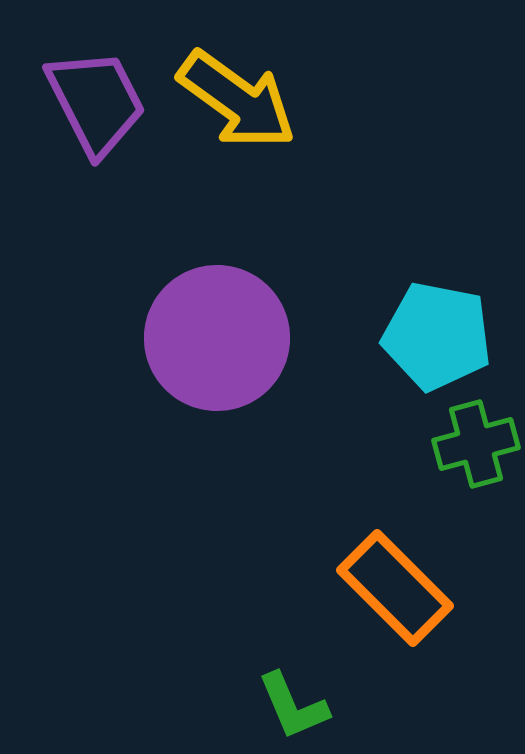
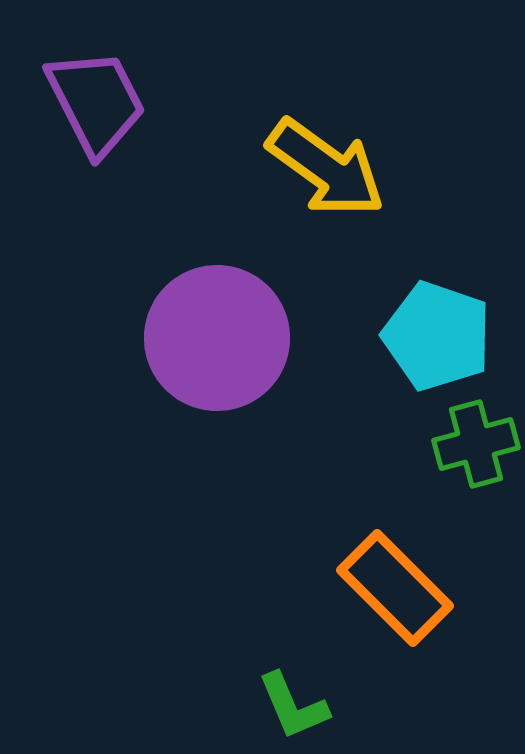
yellow arrow: moved 89 px right, 68 px down
cyan pentagon: rotated 8 degrees clockwise
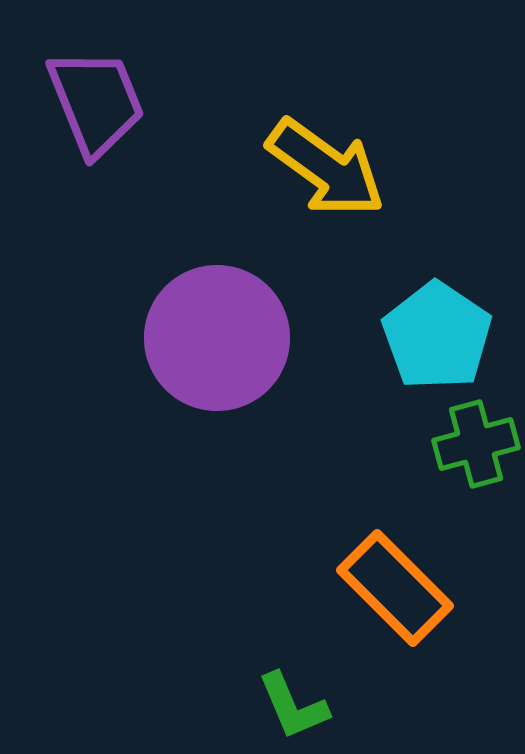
purple trapezoid: rotated 5 degrees clockwise
cyan pentagon: rotated 15 degrees clockwise
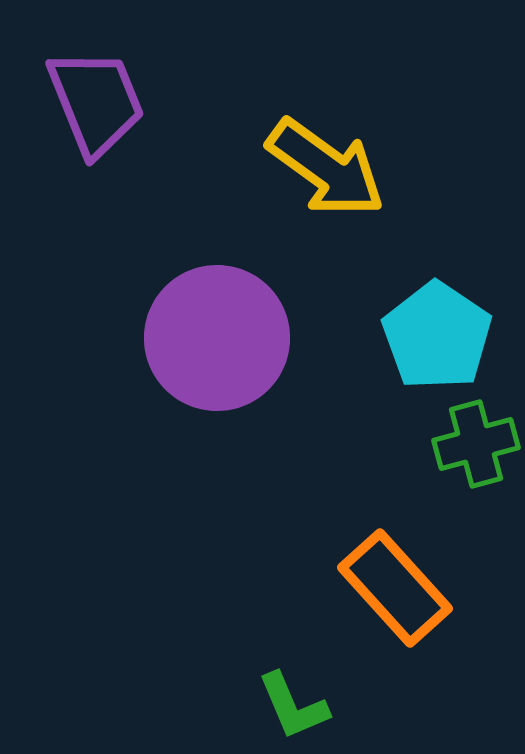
orange rectangle: rotated 3 degrees clockwise
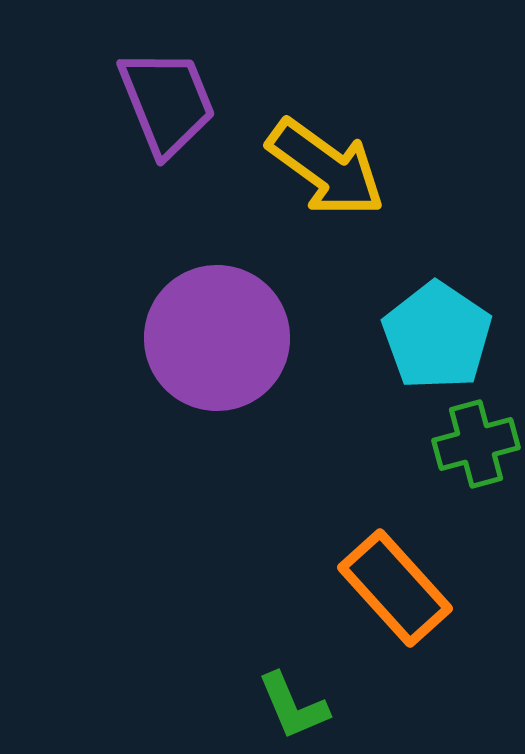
purple trapezoid: moved 71 px right
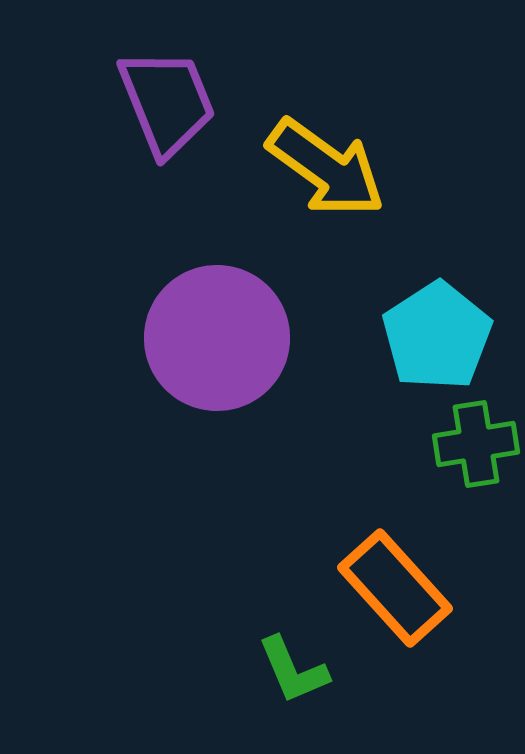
cyan pentagon: rotated 5 degrees clockwise
green cross: rotated 6 degrees clockwise
green L-shape: moved 36 px up
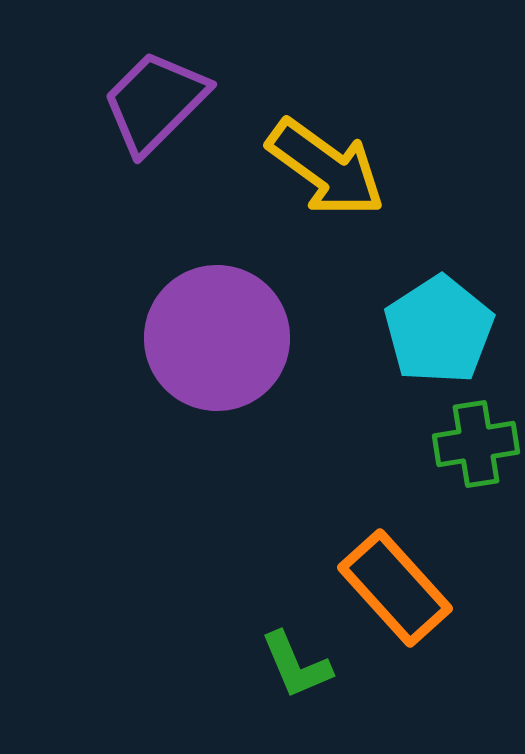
purple trapezoid: moved 12 px left; rotated 113 degrees counterclockwise
cyan pentagon: moved 2 px right, 6 px up
green L-shape: moved 3 px right, 5 px up
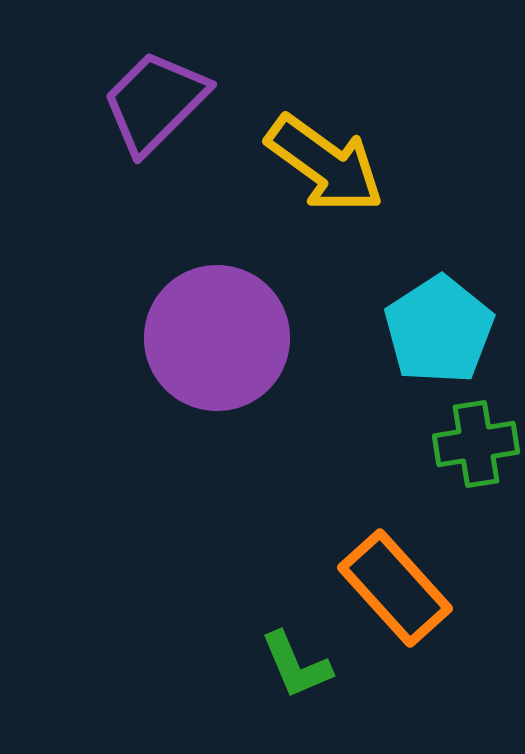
yellow arrow: moved 1 px left, 4 px up
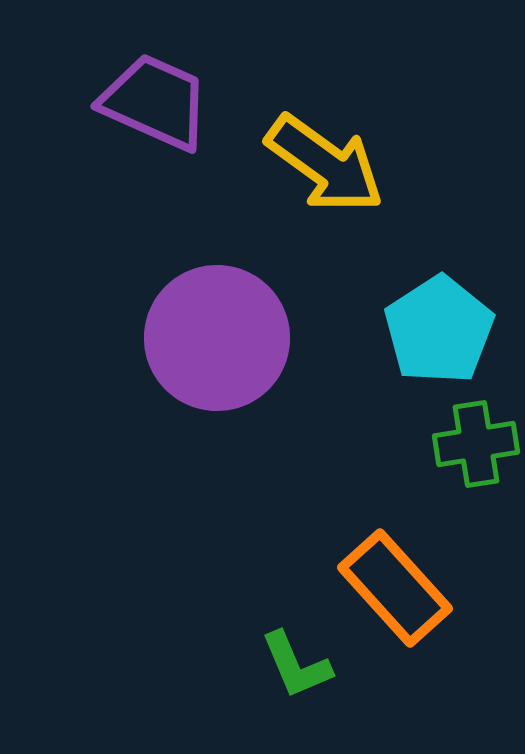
purple trapezoid: rotated 69 degrees clockwise
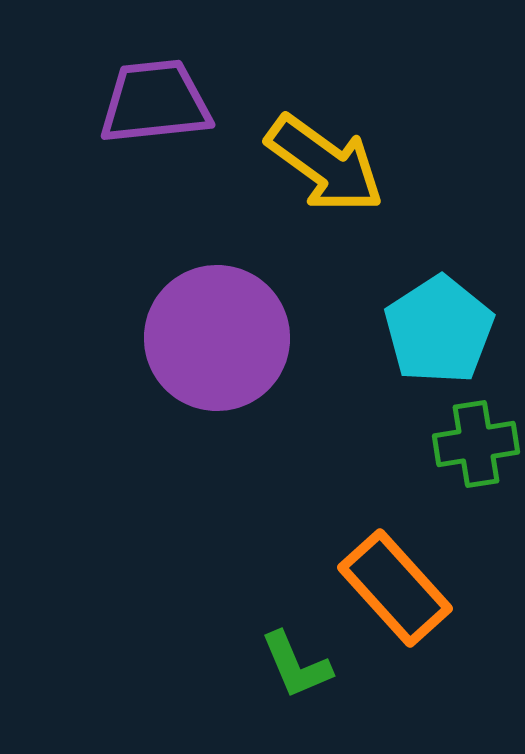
purple trapezoid: rotated 30 degrees counterclockwise
